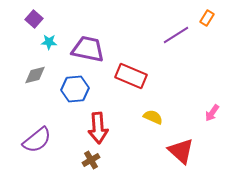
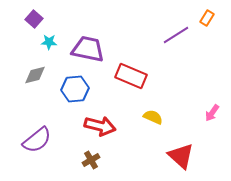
red arrow: moved 2 px right, 2 px up; rotated 72 degrees counterclockwise
red triangle: moved 5 px down
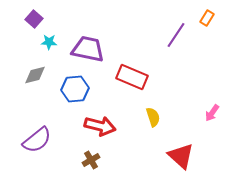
purple line: rotated 24 degrees counterclockwise
red rectangle: moved 1 px right, 1 px down
yellow semicircle: rotated 48 degrees clockwise
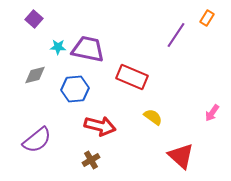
cyan star: moved 9 px right, 5 px down
yellow semicircle: rotated 36 degrees counterclockwise
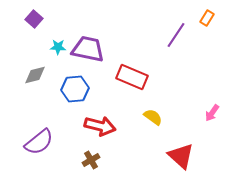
purple semicircle: moved 2 px right, 2 px down
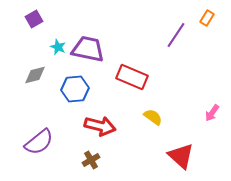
purple square: rotated 18 degrees clockwise
cyan star: rotated 21 degrees clockwise
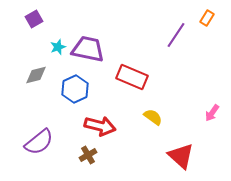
cyan star: rotated 28 degrees clockwise
gray diamond: moved 1 px right
blue hexagon: rotated 20 degrees counterclockwise
brown cross: moved 3 px left, 5 px up
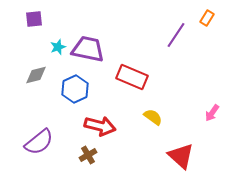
purple square: rotated 24 degrees clockwise
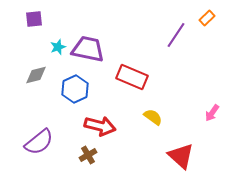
orange rectangle: rotated 14 degrees clockwise
